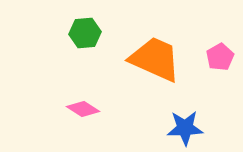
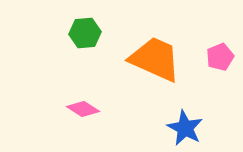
pink pentagon: rotated 8 degrees clockwise
blue star: rotated 30 degrees clockwise
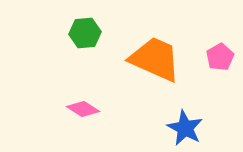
pink pentagon: rotated 8 degrees counterclockwise
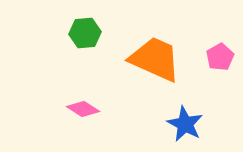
blue star: moved 4 px up
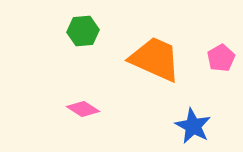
green hexagon: moved 2 px left, 2 px up
pink pentagon: moved 1 px right, 1 px down
blue star: moved 8 px right, 2 px down
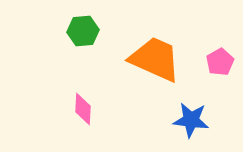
pink pentagon: moved 1 px left, 4 px down
pink diamond: rotated 60 degrees clockwise
blue star: moved 2 px left, 6 px up; rotated 21 degrees counterclockwise
